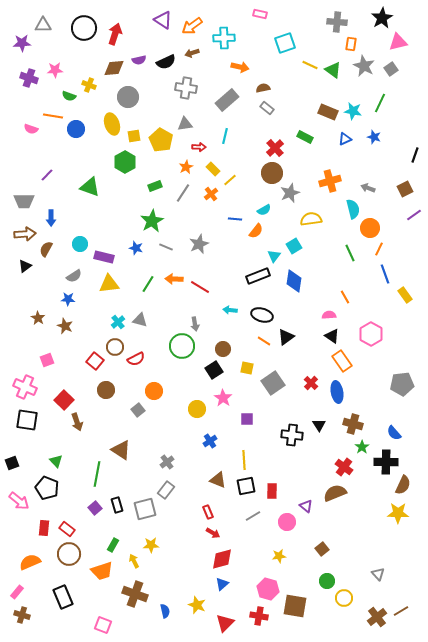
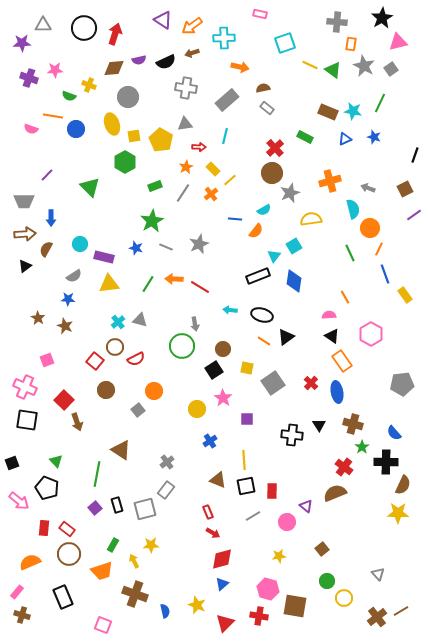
green triangle at (90, 187): rotated 25 degrees clockwise
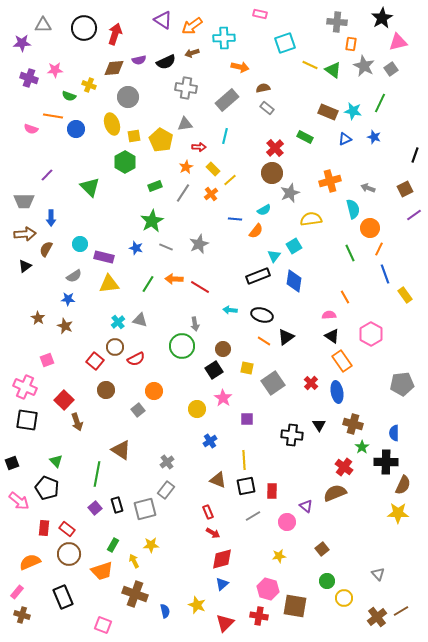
blue semicircle at (394, 433): rotated 42 degrees clockwise
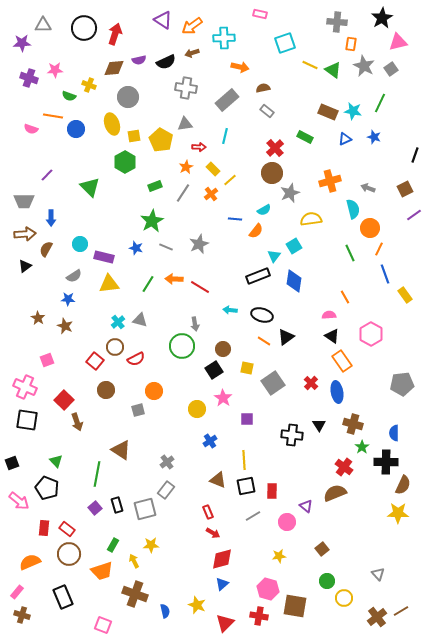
gray rectangle at (267, 108): moved 3 px down
gray square at (138, 410): rotated 24 degrees clockwise
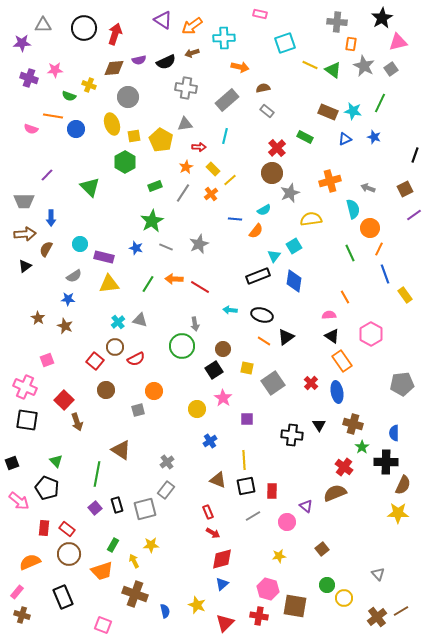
red cross at (275, 148): moved 2 px right
green circle at (327, 581): moved 4 px down
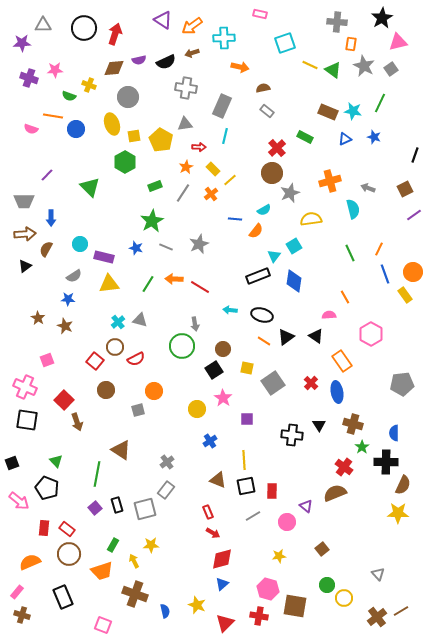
gray rectangle at (227, 100): moved 5 px left, 6 px down; rotated 25 degrees counterclockwise
orange circle at (370, 228): moved 43 px right, 44 px down
black triangle at (332, 336): moved 16 px left
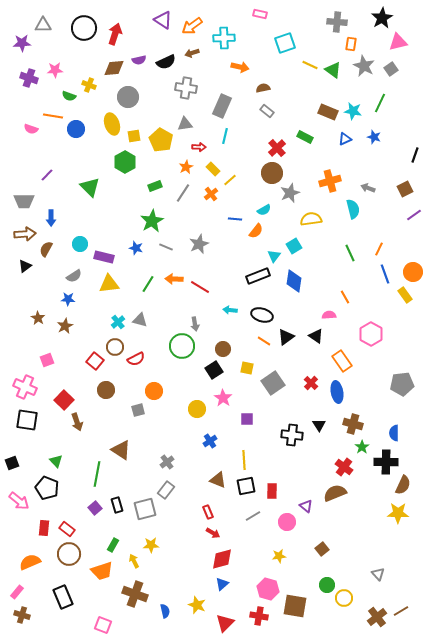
brown star at (65, 326): rotated 21 degrees clockwise
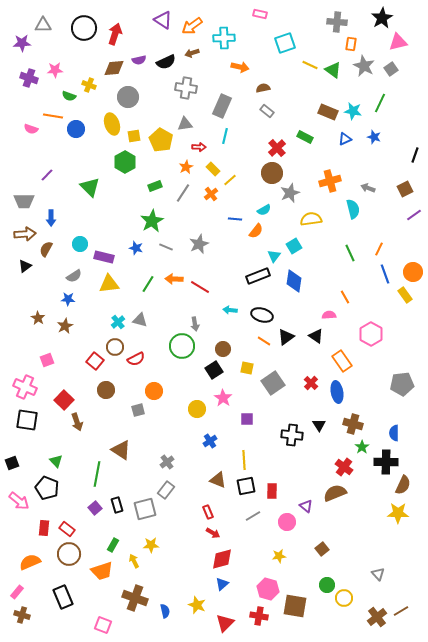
brown cross at (135, 594): moved 4 px down
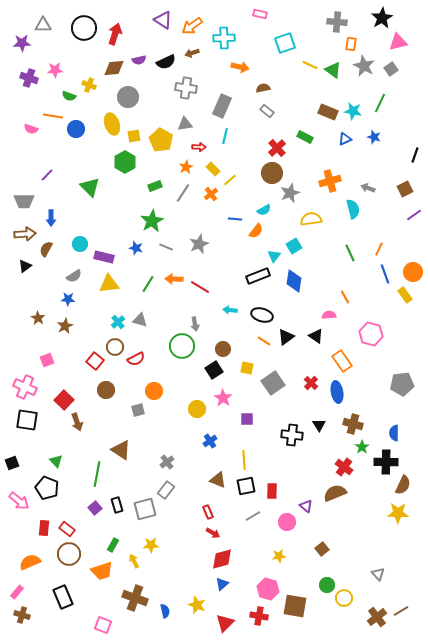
pink hexagon at (371, 334): rotated 15 degrees counterclockwise
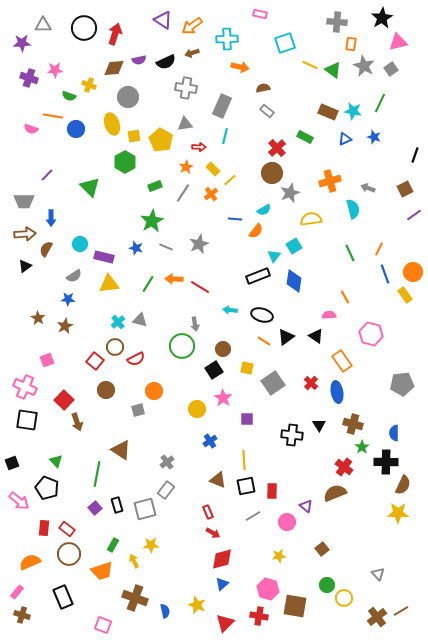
cyan cross at (224, 38): moved 3 px right, 1 px down
